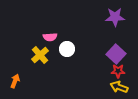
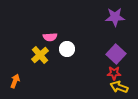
red star: moved 4 px left, 2 px down
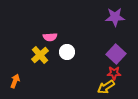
white circle: moved 3 px down
yellow arrow: moved 13 px left; rotated 54 degrees counterclockwise
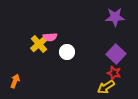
yellow cross: moved 1 px left, 11 px up
red star: rotated 16 degrees clockwise
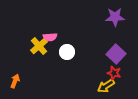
yellow cross: moved 2 px down
yellow arrow: moved 1 px up
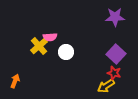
white circle: moved 1 px left
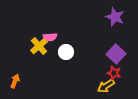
purple star: rotated 24 degrees clockwise
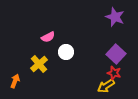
pink semicircle: moved 2 px left; rotated 24 degrees counterclockwise
yellow cross: moved 18 px down
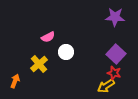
purple star: rotated 18 degrees counterclockwise
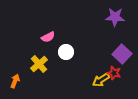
purple square: moved 6 px right
yellow arrow: moved 5 px left, 6 px up
